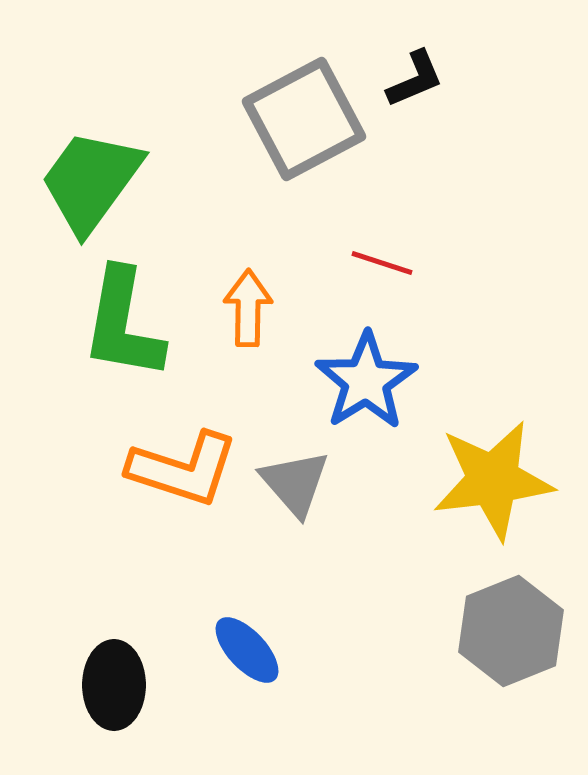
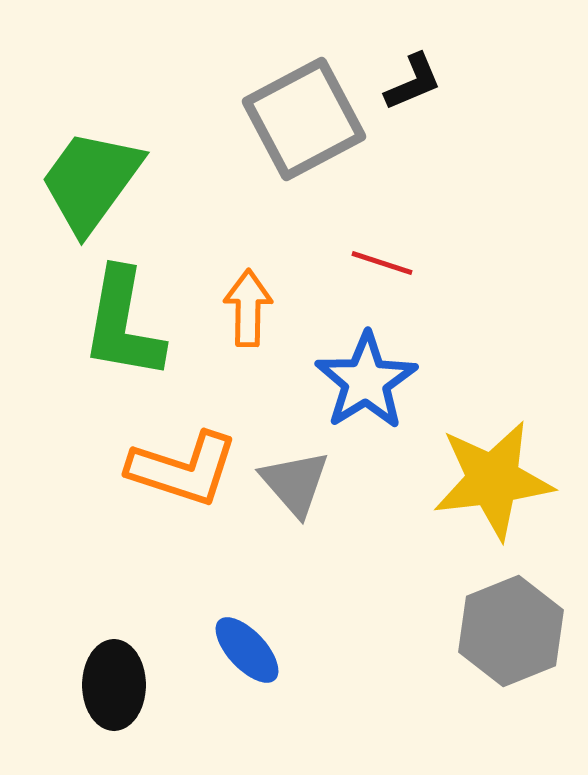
black L-shape: moved 2 px left, 3 px down
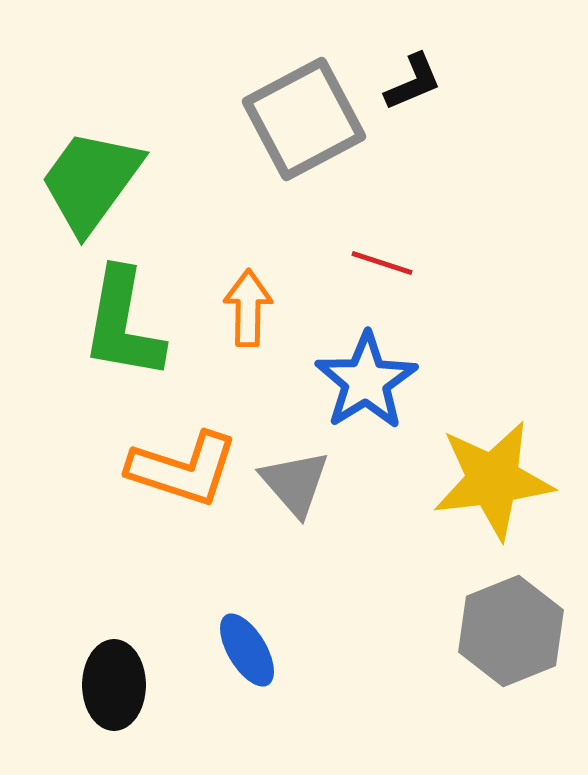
blue ellipse: rotated 12 degrees clockwise
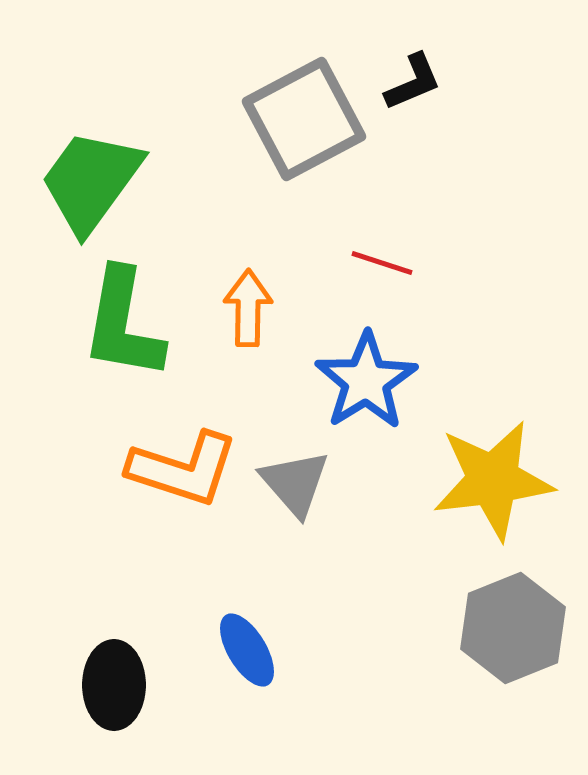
gray hexagon: moved 2 px right, 3 px up
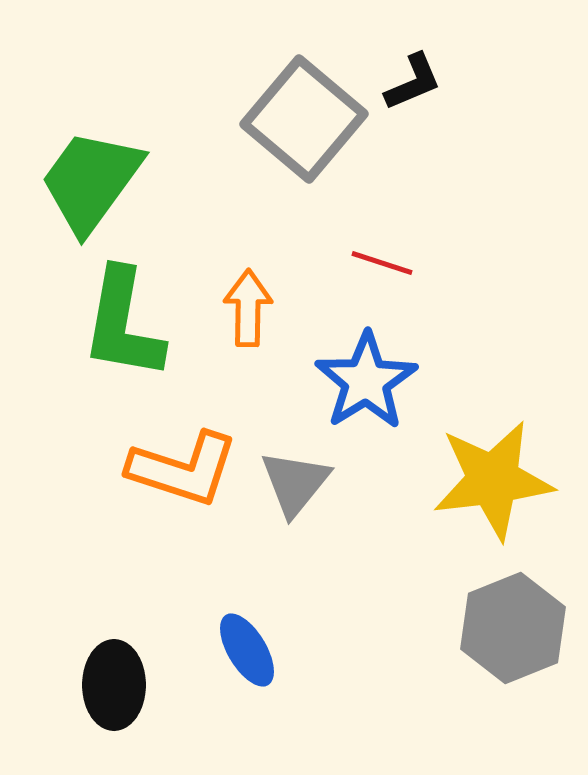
gray square: rotated 22 degrees counterclockwise
gray triangle: rotated 20 degrees clockwise
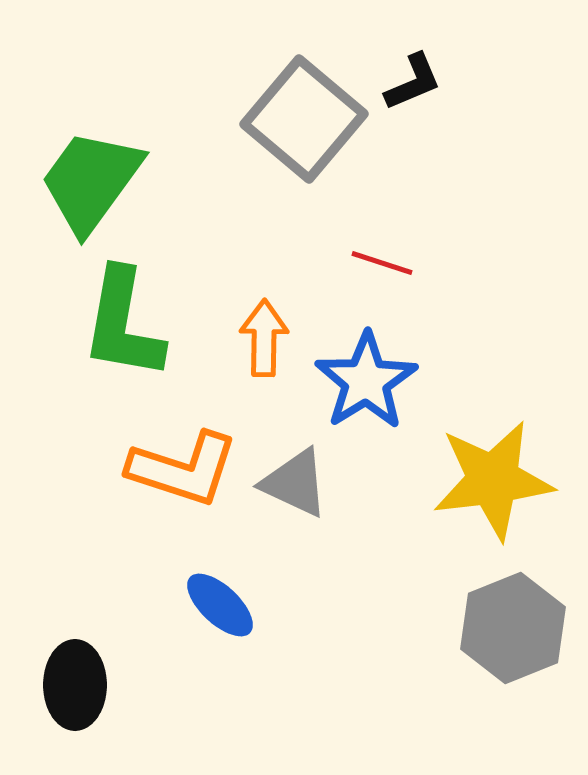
orange arrow: moved 16 px right, 30 px down
gray triangle: rotated 44 degrees counterclockwise
blue ellipse: moved 27 px left, 45 px up; rotated 16 degrees counterclockwise
black ellipse: moved 39 px left
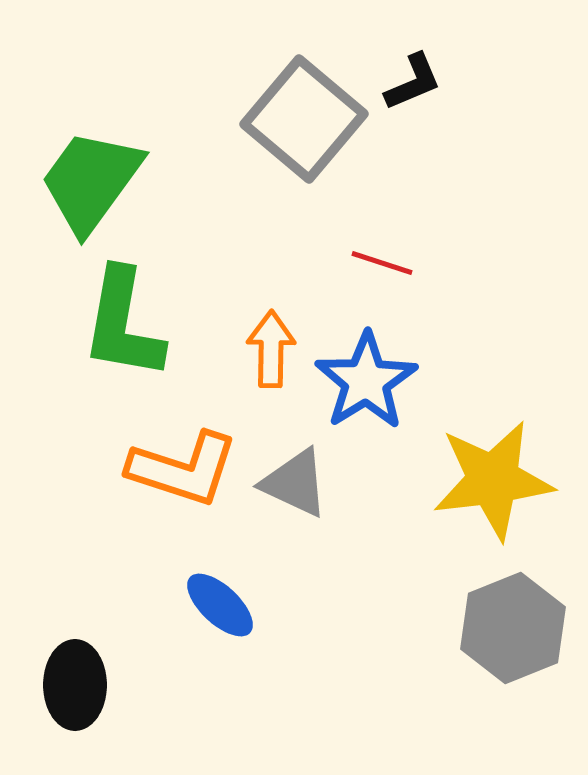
orange arrow: moved 7 px right, 11 px down
